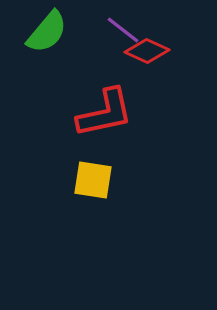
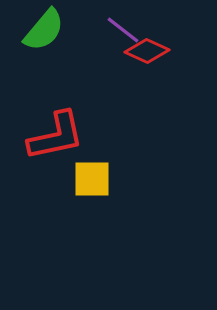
green semicircle: moved 3 px left, 2 px up
red L-shape: moved 49 px left, 23 px down
yellow square: moved 1 px left, 1 px up; rotated 9 degrees counterclockwise
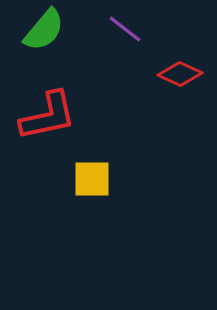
purple line: moved 2 px right, 1 px up
red diamond: moved 33 px right, 23 px down
red L-shape: moved 8 px left, 20 px up
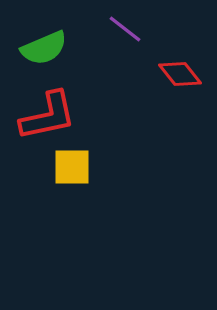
green semicircle: moved 18 px down; rotated 27 degrees clockwise
red diamond: rotated 27 degrees clockwise
yellow square: moved 20 px left, 12 px up
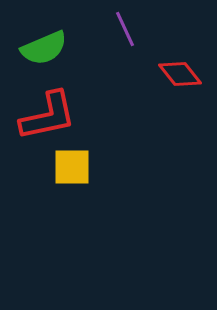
purple line: rotated 27 degrees clockwise
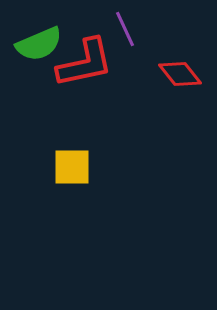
green semicircle: moved 5 px left, 4 px up
red L-shape: moved 37 px right, 53 px up
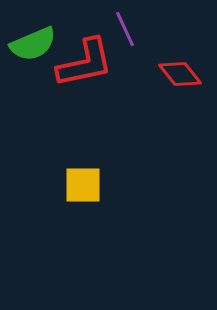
green semicircle: moved 6 px left
yellow square: moved 11 px right, 18 px down
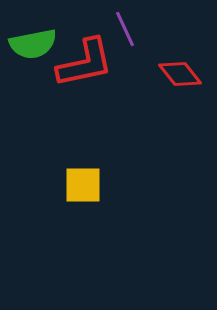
green semicircle: rotated 12 degrees clockwise
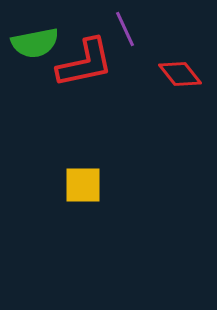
green semicircle: moved 2 px right, 1 px up
